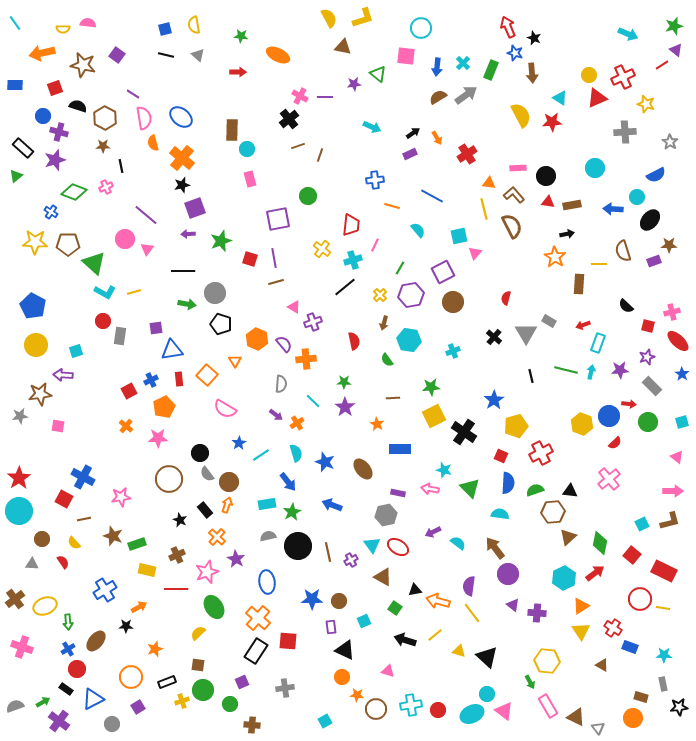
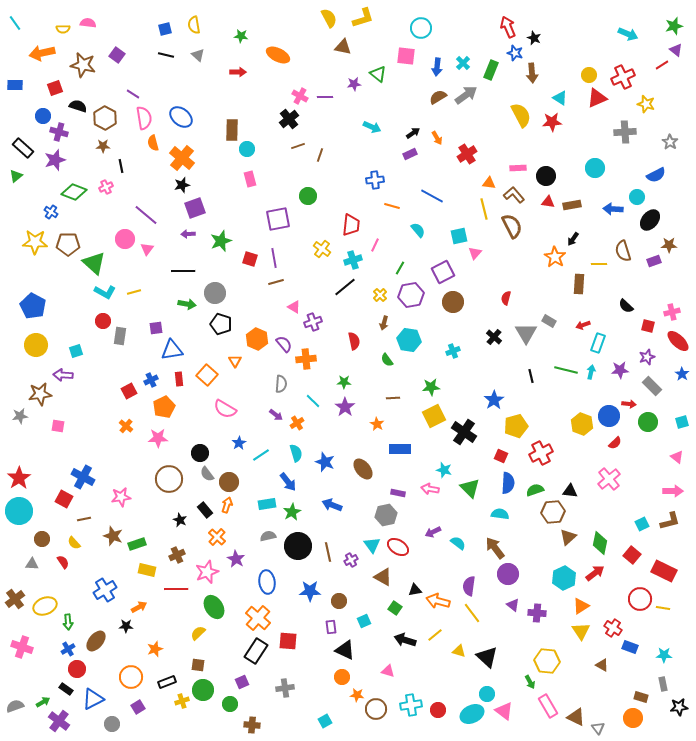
black arrow at (567, 234): moved 6 px right, 5 px down; rotated 136 degrees clockwise
blue star at (312, 599): moved 2 px left, 8 px up
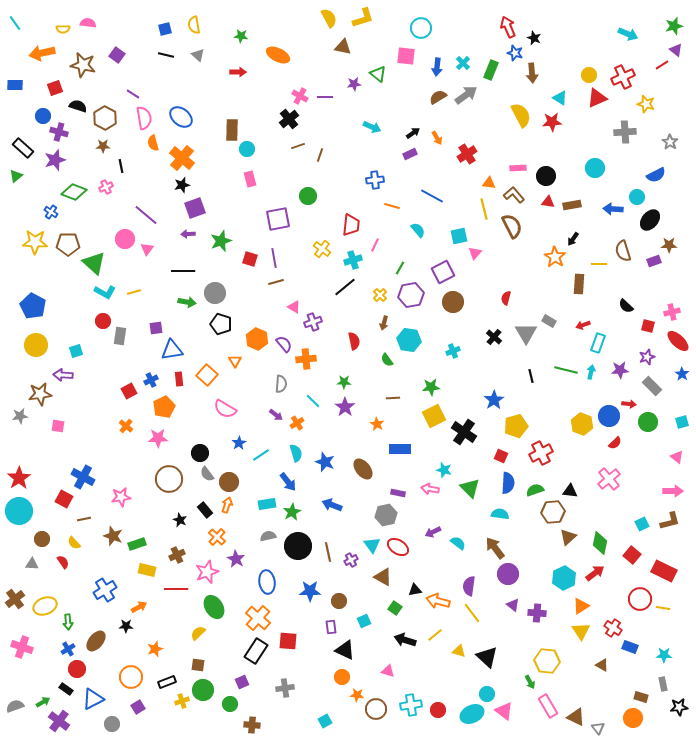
green arrow at (187, 304): moved 2 px up
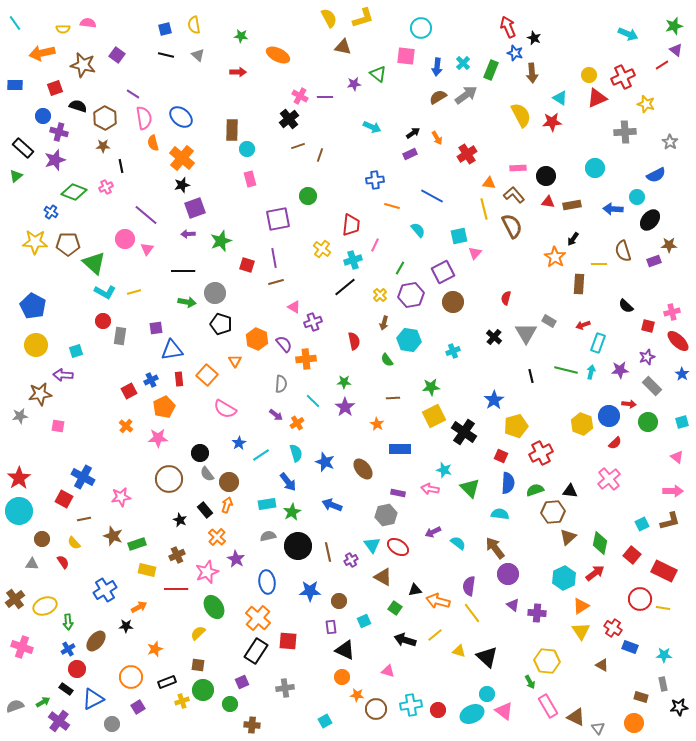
red square at (250, 259): moved 3 px left, 6 px down
orange circle at (633, 718): moved 1 px right, 5 px down
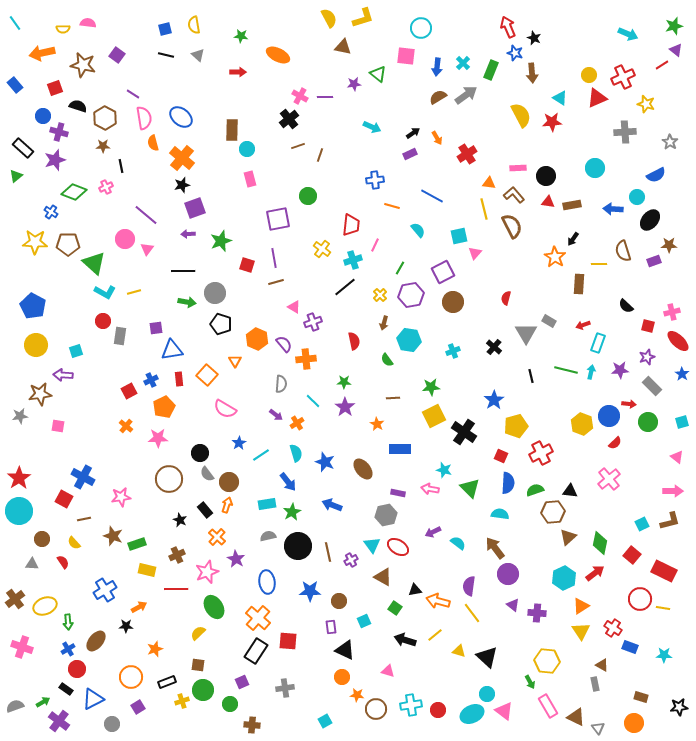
blue rectangle at (15, 85): rotated 49 degrees clockwise
black cross at (494, 337): moved 10 px down
gray rectangle at (663, 684): moved 68 px left
